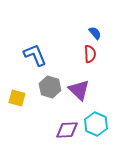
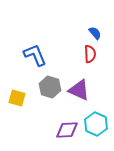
purple triangle: rotated 20 degrees counterclockwise
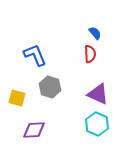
purple triangle: moved 19 px right, 4 px down
cyan hexagon: moved 1 px right
purple diamond: moved 33 px left
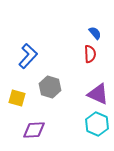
blue L-shape: moved 7 px left, 1 px down; rotated 65 degrees clockwise
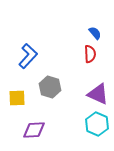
yellow square: rotated 18 degrees counterclockwise
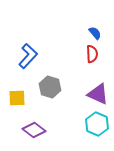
red semicircle: moved 2 px right
purple diamond: rotated 40 degrees clockwise
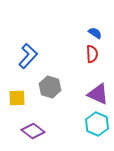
blue semicircle: rotated 16 degrees counterclockwise
purple diamond: moved 1 px left, 1 px down
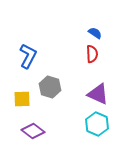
blue L-shape: rotated 15 degrees counterclockwise
yellow square: moved 5 px right, 1 px down
